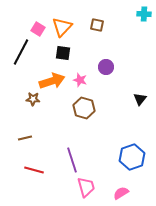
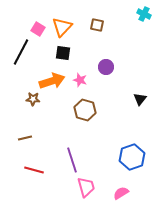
cyan cross: rotated 24 degrees clockwise
brown hexagon: moved 1 px right, 2 px down
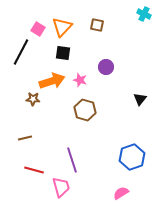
pink trapezoid: moved 25 px left
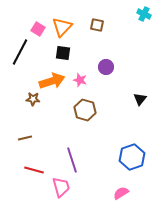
black line: moved 1 px left
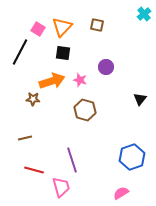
cyan cross: rotated 24 degrees clockwise
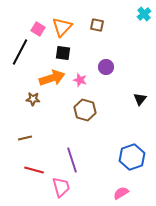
orange arrow: moved 3 px up
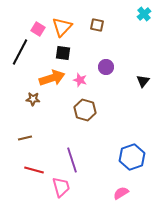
black triangle: moved 3 px right, 18 px up
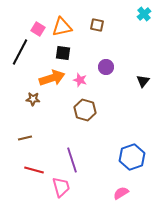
orange triangle: rotated 35 degrees clockwise
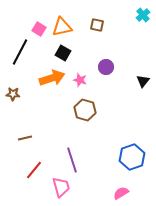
cyan cross: moved 1 px left, 1 px down
pink square: moved 1 px right
black square: rotated 21 degrees clockwise
brown star: moved 20 px left, 5 px up
red line: rotated 66 degrees counterclockwise
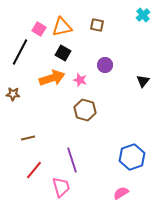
purple circle: moved 1 px left, 2 px up
brown line: moved 3 px right
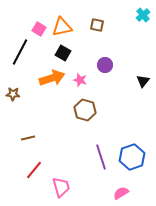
purple line: moved 29 px right, 3 px up
